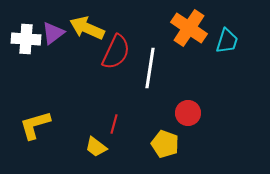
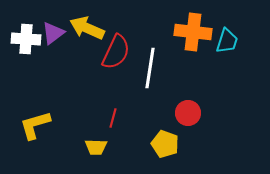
orange cross: moved 4 px right, 4 px down; rotated 27 degrees counterclockwise
red line: moved 1 px left, 6 px up
yellow trapezoid: rotated 35 degrees counterclockwise
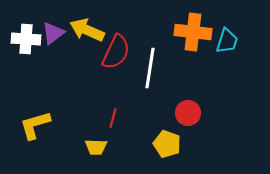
yellow arrow: moved 2 px down
yellow pentagon: moved 2 px right
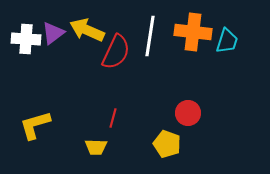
white line: moved 32 px up
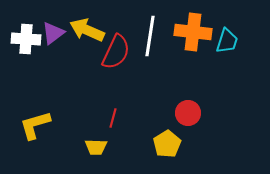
yellow pentagon: rotated 20 degrees clockwise
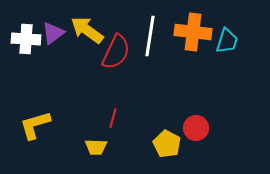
yellow arrow: rotated 12 degrees clockwise
red circle: moved 8 px right, 15 px down
yellow pentagon: rotated 12 degrees counterclockwise
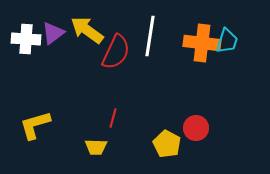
orange cross: moved 9 px right, 11 px down
